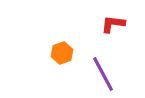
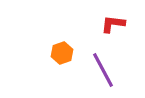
purple line: moved 4 px up
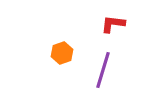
purple line: rotated 45 degrees clockwise
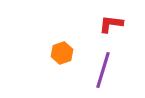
red L-shape: moved 2 px left
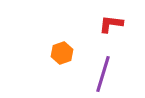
purple line: moved 4 px down
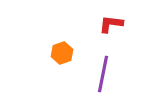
purple line: rotated 6 degrees counterclockwise
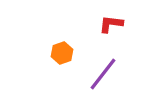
purple line: rotated 27 degrees clockwise
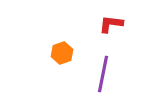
purple line: rotated 27 degrees counterclockwise
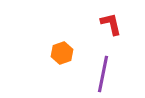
red L-shape: rotated 70 degrees clockwise
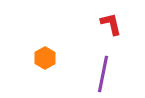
orange hexagon: moved 17 px left, 5 px down; rotated 10 degrees counterclockwise
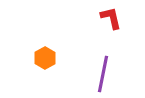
red L-shape: moved 6 px up
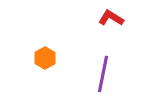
red L-shape: rotated 45 degrees counterclockwise
